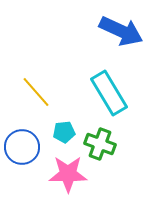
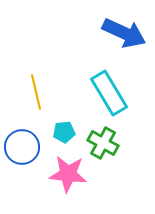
blue arrow: moved 3 px right, 2 px down
yellow line: rotated 28 degrees clockwise
green cross: moved 3 px right, 1 px up; rotated 8 degrees clockwise
pink star: rotated 6 degrees clockwise
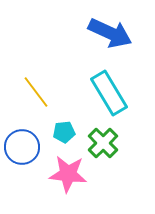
blue arrow: moved 14 px left
yellow line: rotated 24 degrees counterclockwise
green cross: rotated 16 degrees clockwise
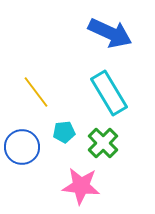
pink star: moved 13 px right, 12 px down
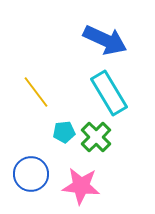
blue arrow: moved 5 px left, 7 px down
green cross: moved 7 px left, 6 px up
blue circle: moved 9 px right, 27 px down
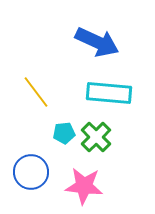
blue arrow: moved 8 px left, 2 px down
cyan rectangle: rotated 54 degrees counterclockwise
cyan pentagon: moved 1 px down
blue circle: moved 2 px up
pink star: moved 3 px right
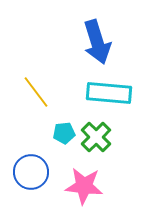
blue arrow: rotated 48 degrees clockwise
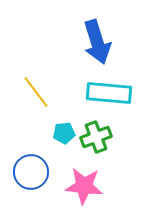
green cross: rotated 24 degrees clockwise
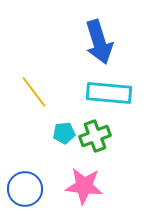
blue arrow: moved 2 px right
yellow line: moved 2 px left
green cross: moved 1 px left, 1 px up
blue circle: moved 6 px left, 17 px down
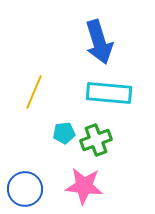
yellow line: rotated 60 degrees clockwise
green cross: moved 1 px right, 4 px down
